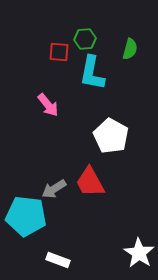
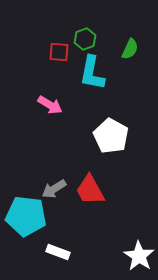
green hexagon: rotated 15 degrees counterclockwise
green semicircle: rotated 10 degrees clockwise
pink arrow: moved 2 px right; rotated 20 degrees counterclockwise
red trapezoid: moved 8 px down
white star: moved 3 px down
white rectangle: moved 8 px up
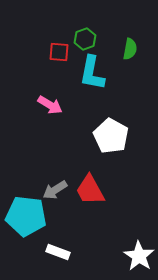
green semicircle: rotated 15 degrees counterclockwise
gray arrow: moved 1 px right, 1 px down
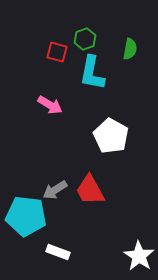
red square: moved 2 px left; rotated 10 degrees clockwise
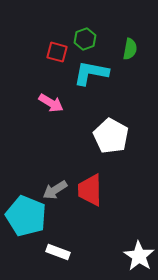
cyan L-shape: moved 1 px left; rotated 90 degrees clockwise
pink arrow: moved 1 px right, 2 px up
red trapezoid: rotated 28 degrees clockwise
cyan pentagon: rotated 15 degrees clockwise
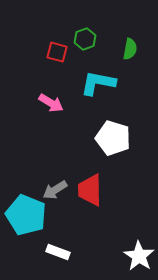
cyan L-shape: moved 7 px right, 10 px down
white pentagon: moved 2 px right, 2 px down; rotated 12 degrees counterclockwise
cyan pentagon: moved 1 px up
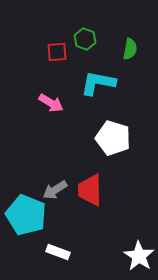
green hexagon: rotated 20 degrees counterclockwise
red square: rotated 20 degrees counterclockwise
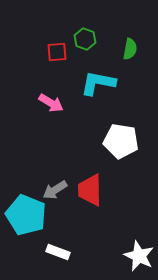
white pentagon: moved 8 px right, 3 px down; rotated 8 degrees counterclockwise
white star: rotated 8 degrees counterclockwise
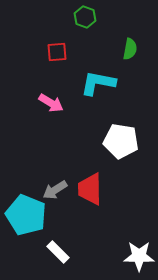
green hexagon: moved 22 px up
red trapezoid: moved 1 px up
white rectangle: rotated 25 degrees clockwise
white star: rotated 24 degrees counterclockwise
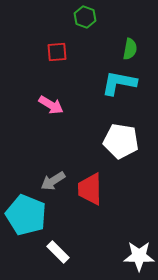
cyan L-shape: moved 21 px right
pink arrow: moved 2 px down
gray arrow: moved 2 px left, 9 px up
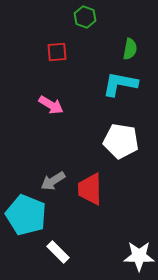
cyan L-shape: moved 1 px right, 1 px down
